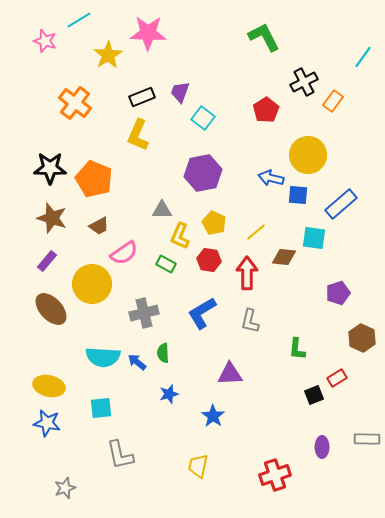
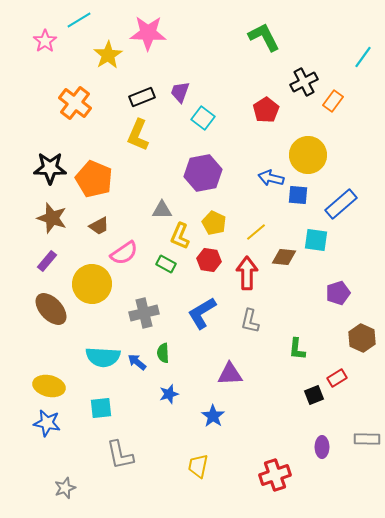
pink star at (45, 41): rotated 20 degrees clockwise
cyan square at (314, 238): moved 2 px right, 2 px down
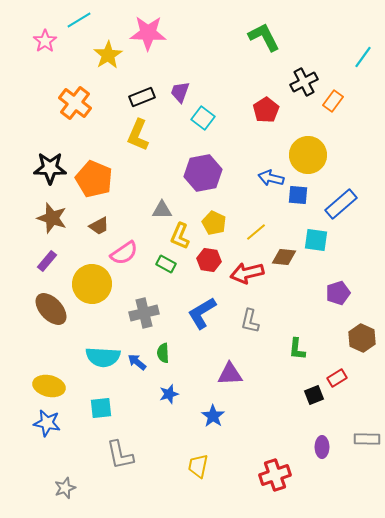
red arrow at (247, 273): rotated 104 degrees counterclockwise
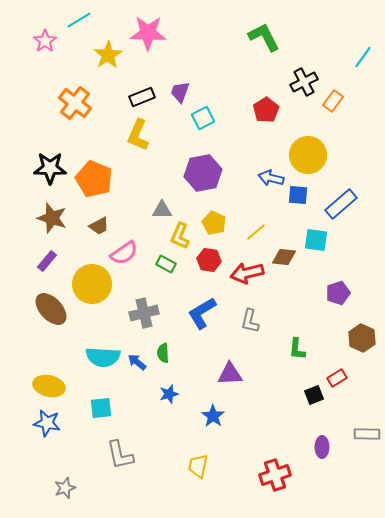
cyan square at (203, 118): rotated 25 degrees clockwise
gray rectangle at (367, 439): moved 5 px up
